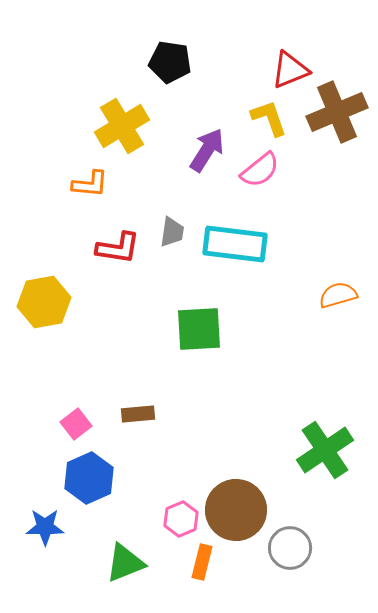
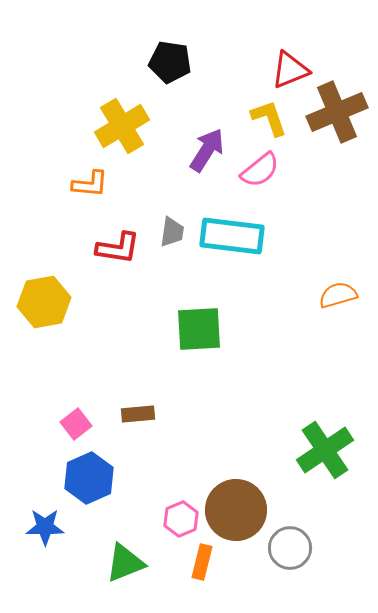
cyan rectangle: moved 3 px left, 8 px up
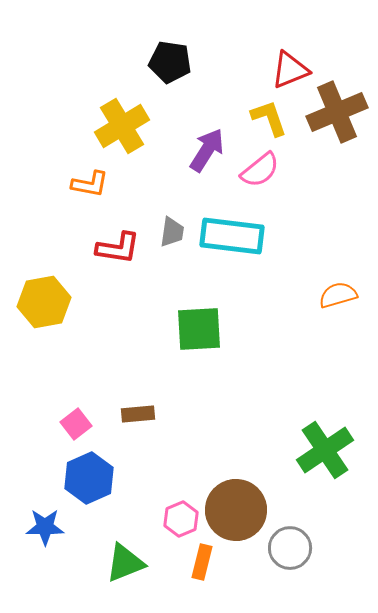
orange L-shape: rotated 6 degrees clockwise
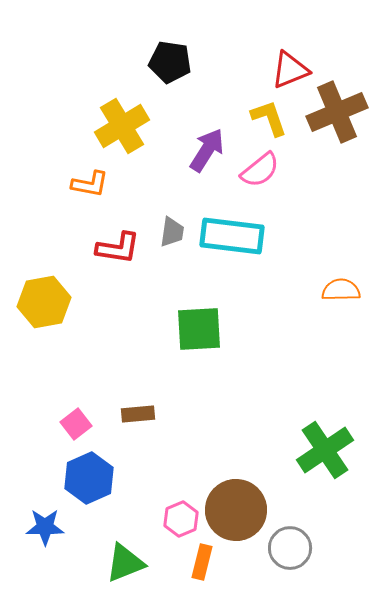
orange semicircle: moved 3 px right, 5 px up; rotated 15 degrees clockwise
